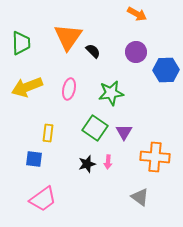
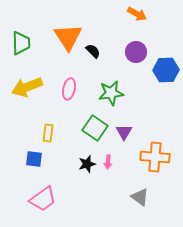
orange triangle: rotated 8 degrees counterclockwise
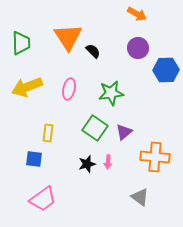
purple circle: moved 2 px right, 4 px up
purple triangle: rotated 18 degrees clockwise
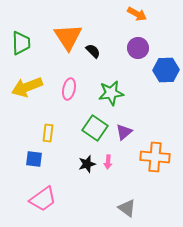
gray triangle: moved 13 px left, 11 px down
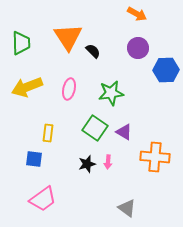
purple triangle: rotated 48 degrees counterclockwise
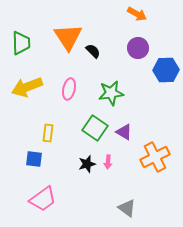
orange cross: rotated 32 degrees counterclockwise
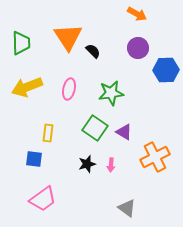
pink arrow: moved 3 px right, 3 px down
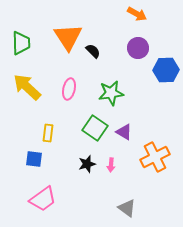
yellow arrow: rotated 64 degrees clockwise
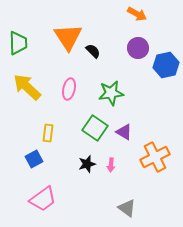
green trapezoid: moved 3 px left
blue hexagon: moved 5 px up; rotated 10 degrees counterclockwise
blue square: rotated 36 degrees counterclockwise
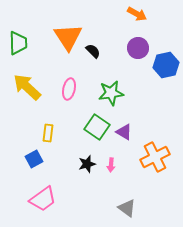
green square: moved 2 px right, 1 px up
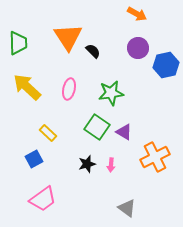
yellow rectangle: rotated 54 degrees counterclockwise
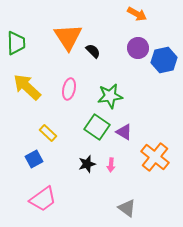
green trapezoid: moved 2 px left
blue hexagon: moved 2 px left, 5 px up
green star: moved 1 px left, 3 px down
orange cross: rotated 24 degrees counterclockwise
